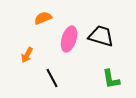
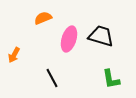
orange arrow: moved 13 px left
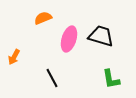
orange arrow: moved 2 px down
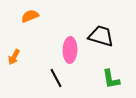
orange semicircle: moved 13 px left, 2 px up
pink ellipse: moved 1 px right, 11 px down; rotated 15 degrees counterclockwise
black line: moved 4 px right
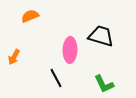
green L-shape: moved 7 px left, 5 px down; rotated 15 degrees counterclockwise
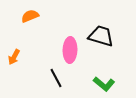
green L-shape: rotated 25 degrees counterclockwise
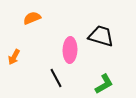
orange semicircle: moved 2 px right, 2 px down
green L-shape: rotated 70 degrees counterclockwise
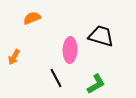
green L-shape: moved 8 px left
